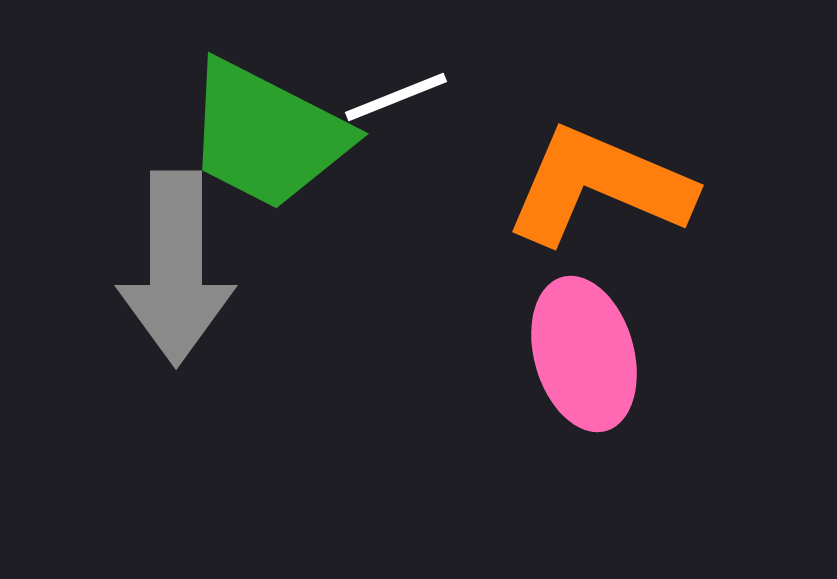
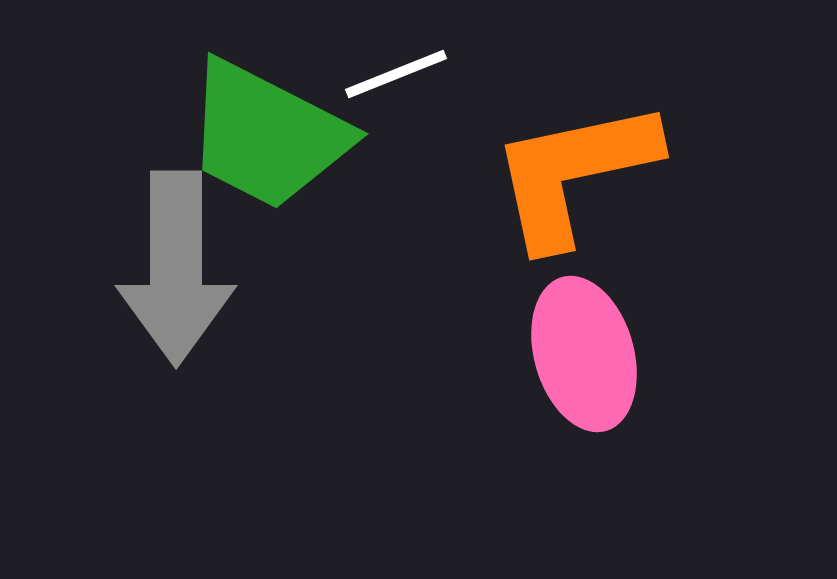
white line: moved 23 px up
orange L-shape: moved 25 px left, 13 px up; rotated 35 degrees counterclockwise
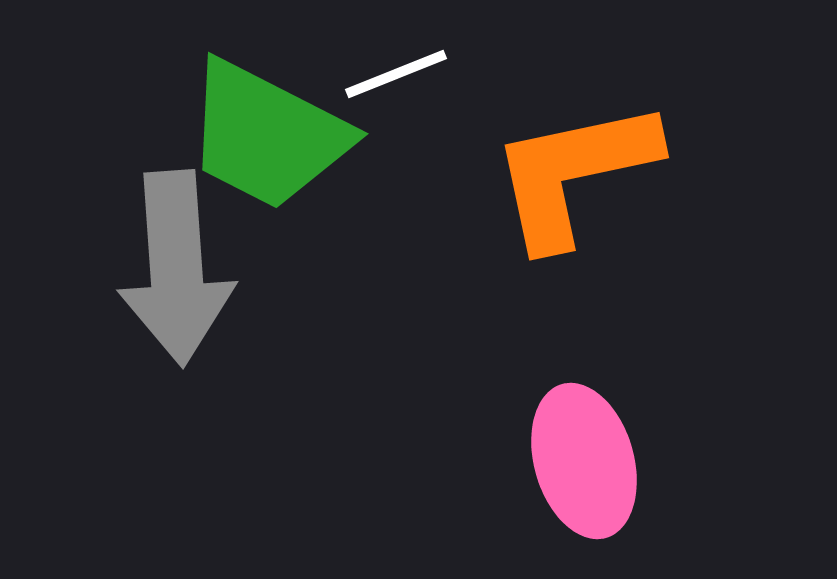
gray arrow: rotated 4 degrees counterclockwise
pink ellipse: moved 107 px down
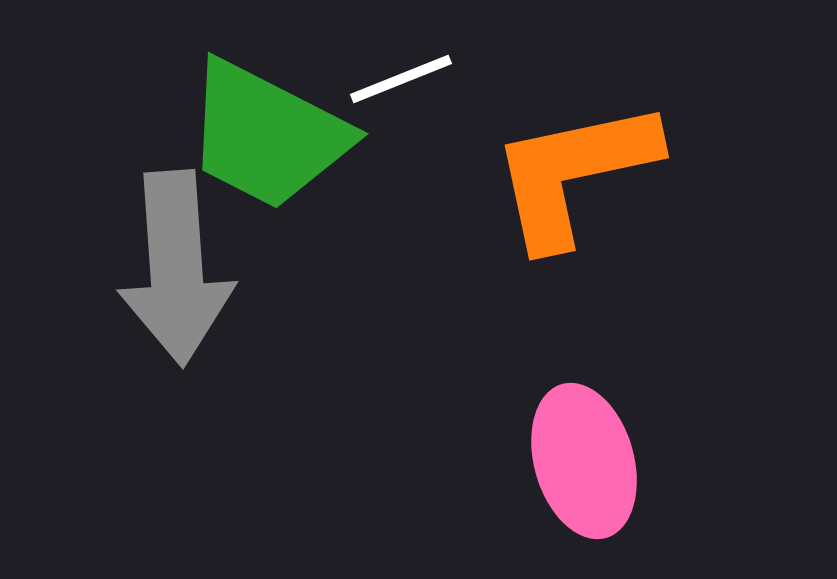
white line: moved 5 px right, 5 px down
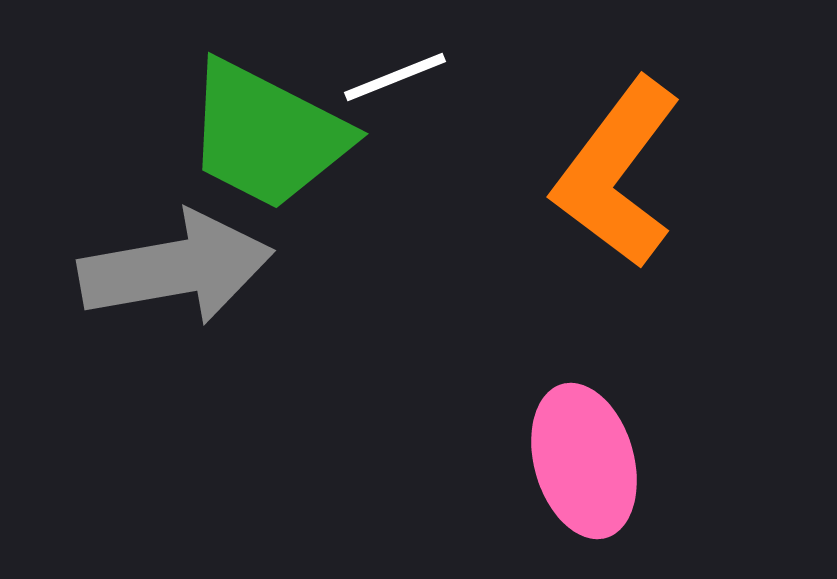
white line: moved 6 px left, 2 px up
orange L-shape: moved 43 px right; rotated 41 degrees counterclockwise
gray arrow: rotated 96 degrees counterclockwise
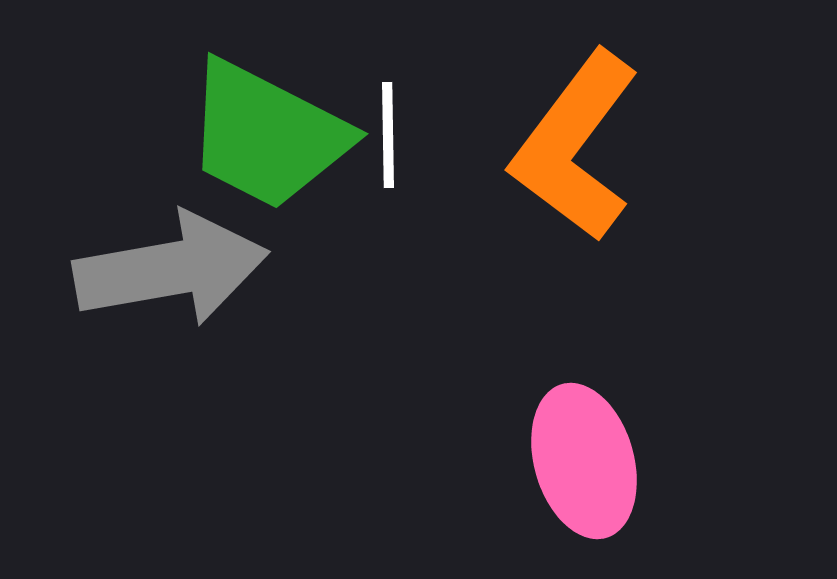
white line: moved 7 px left, 58 px down; rotated 69 degrees counterclockwise
orange L-shape: moved 42 px left, 27 px up
gray arrow: moved 5 px left, 1 px down
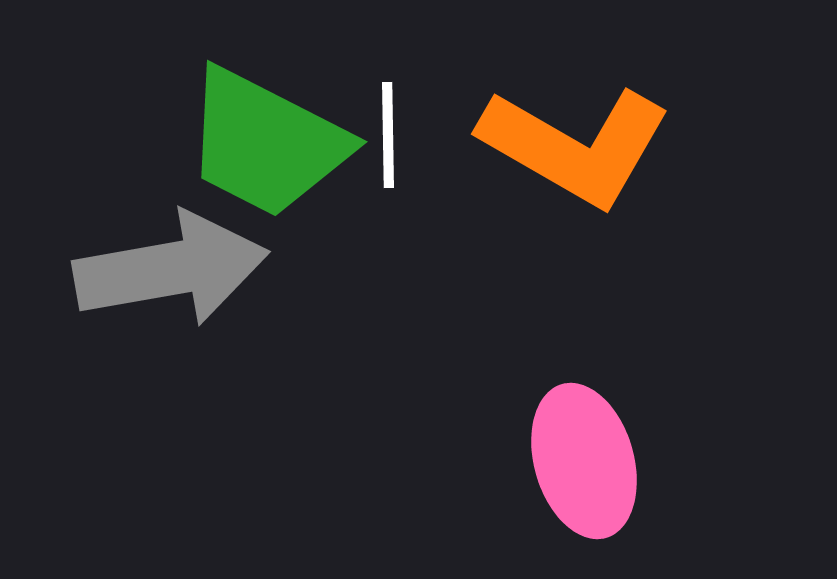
green trapezoid: moved 1 px left, 8 px down
orange L-shape: rotated 97 degrees counterclockwise
